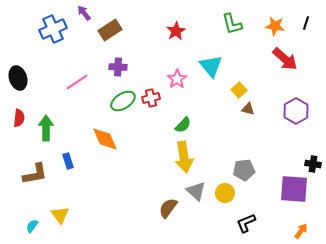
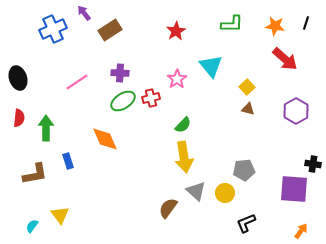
green L-shape: rotated 75 degrees counterclockwise
purple cross: moved 2 px right, 6 px down
yellow square: moved 8 px right, 3 px up
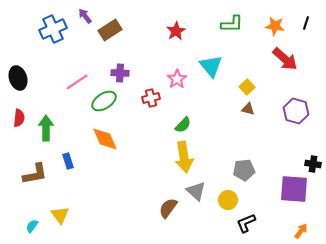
purple arrow: moved 1 px right, 3 px down
green ellipse: moved 19 px left
purple hexagon: rotated 15 degrees counterclockwise
yellow circle: moved 3 px right, 7 px down
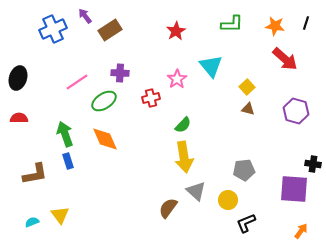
black ellipse: rotated 35 degrees clockwise
red semicircle: rotated 96 degrees counterclockwise
green arrow: moved 19 px right, 6 px down; rotated 20 degrees counterclockwise
cyan semicircle: moved 4 px up; rotated 32 degrees clockwise
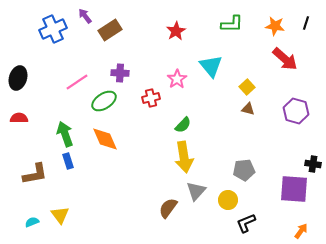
gray triangle: rotated 30 degrees clockwise
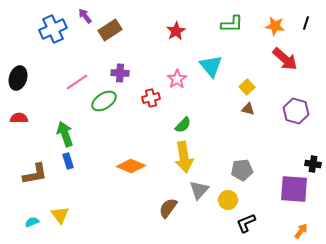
orange diamond: moved 26 px right, 27 px down; rotated 44 degrees counterclockwise
gray pentagon: moved 2 px left
gray triangle: moved 3 px right, 1 px up
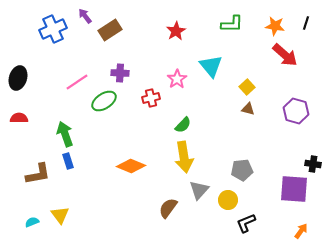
red arrow: moved 4 px up
brown L-shape: moved 3 px right
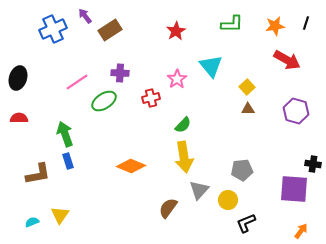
orange star: rotated 18 degrees counterclockwise
red arrow: moved 2 px right, 5 px down; rotated 12 degrees counterclockwise
brown triangle: rotated 16 degrees counterclockwise
yellow triangle: rotated 12 degrees clockwise
